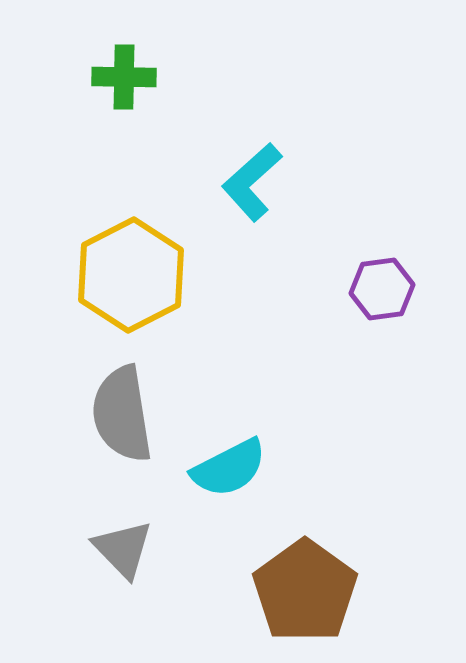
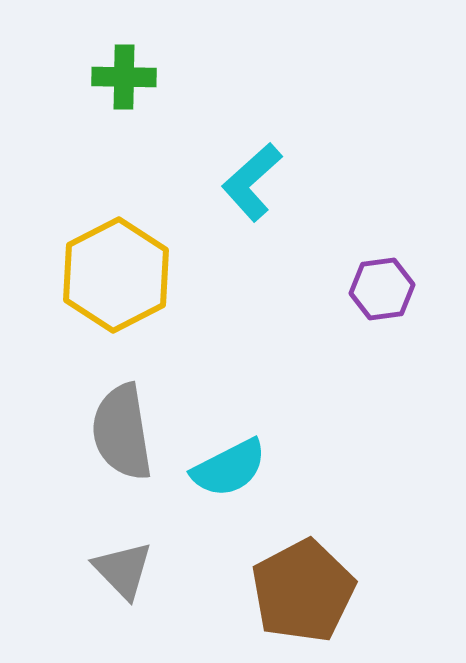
yellow hexagon: moved 15 px left
gray semicircle: moved 18 px down
gray triangle: moved 21 px down
brown pentagon: moved 2 px left; rotated 8 degrees clockwise
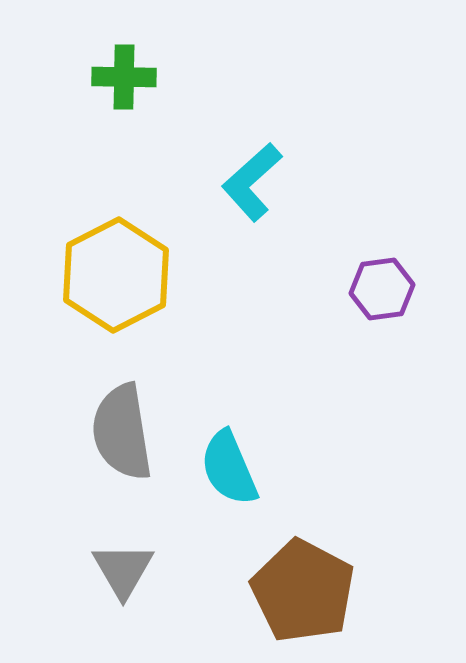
cyan semicircle: rotated 94 degrees clockwise
gray triangle: rotated 14 degrees clockwise
brown pentagon: rotated 16 degrees counterclockwise
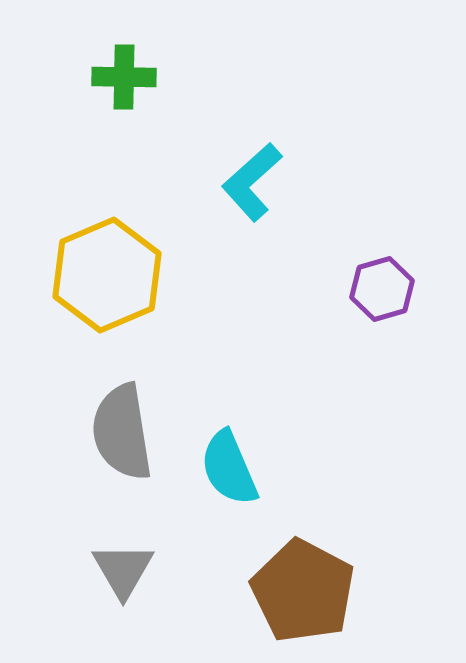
yellow hexagon: moved 9 px left; rotated 4 degrees clockwise
purple hexagon: rotated 8 degrees counterclockwise
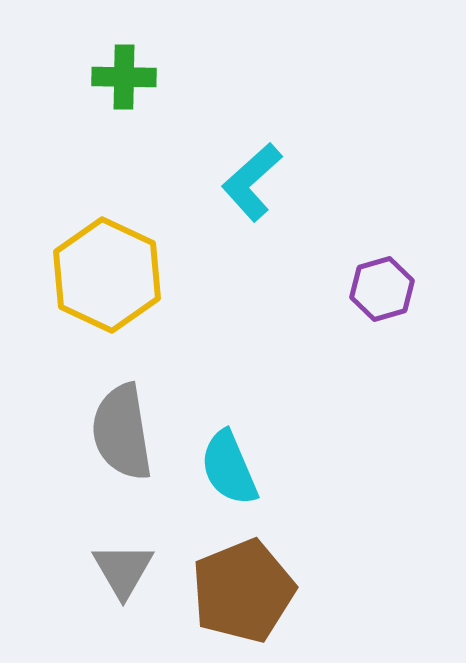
yellow hexagon: rotated 12 degrees counterclockwise
brown pentagon: moved 60 px left; rotated 22 degrees clockwise
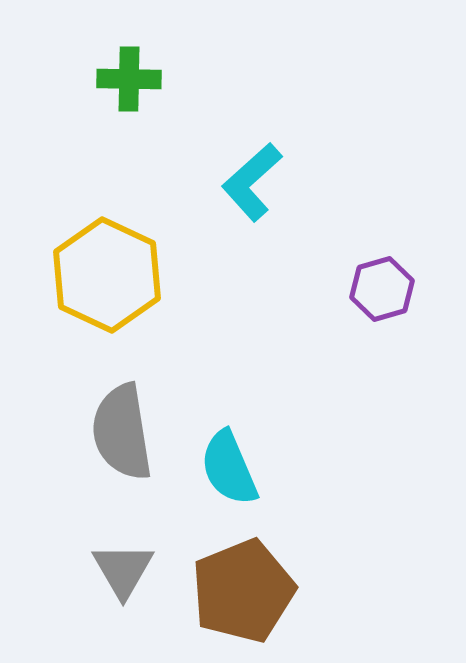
green cross: moved 5 px right, 2 px down
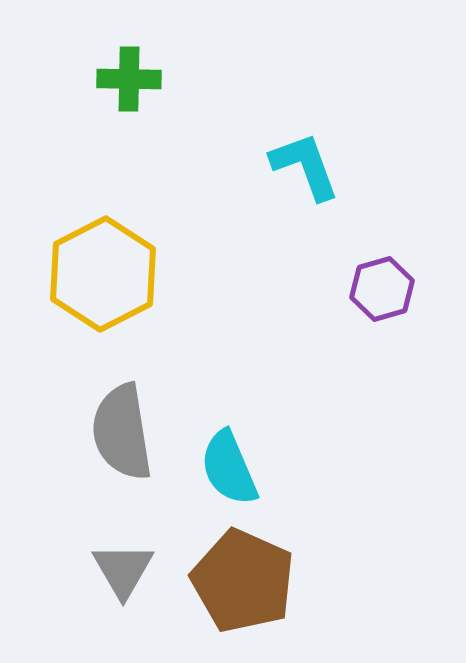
cyan L-shape: moved 53 px right, 16 px up; rotated 112 degrees clockwise
yellow hexagon: moved 4 px left, 1 px up; rotated 8 degrees clockwise
brown pentagon: moved 10 px up; rotated 26 degrees counterclockwise
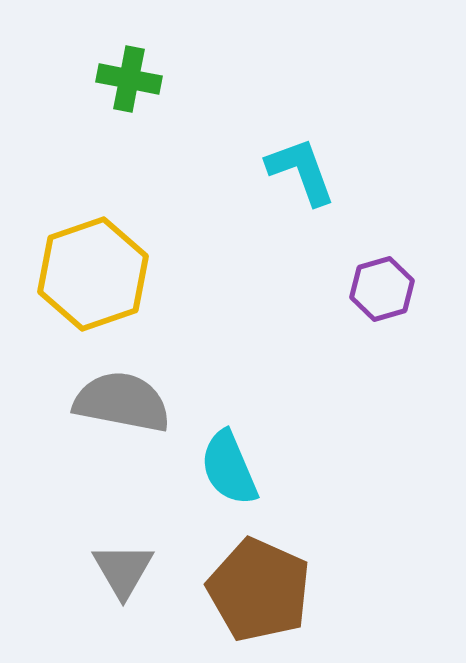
green cross: rotated 10 degrees clockwise
cyan L-shape: moved 4 px left, 5 px down
yellow hexagon: moved 10 px left; rotated 8 degrees clockwise
gray semicircle: moved 30 px up; rotated 110 degrees clockwise
brown pentagon: moved 16 px right, 9 px down
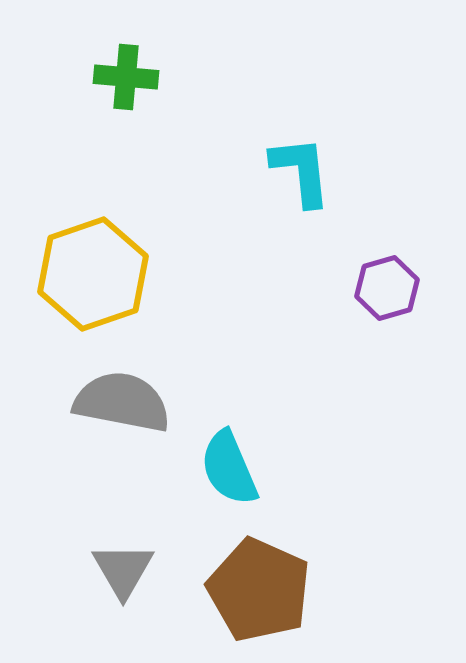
green cross: moved 3 px left, 2 px up; rotated 6 degrees counterclockwise
cyan L-shape: rotated 14 degrees clockwise
purple hexagon: moved 5 px right, 1 px up
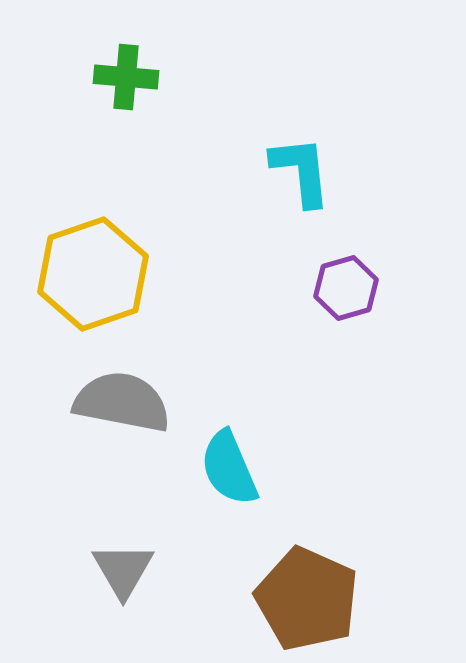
purple hexagon: moved 41 px left
brown pentagon: moved 48 px right, 9 px down
